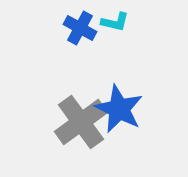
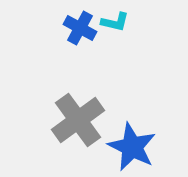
blue star: moved 13 px right, 38 px down
gray cross: moved 3 px left, 2 px up
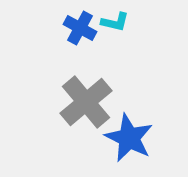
gray cross: moved 8 px right, 18 px up; rotated 4 degrees counterclockwise
blue star: moved 3 px left, 9 px up
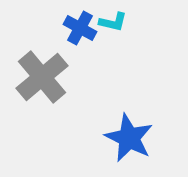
cyan L-shape: moved 2 px left
gray cross: moved 44 px left, 25 px up
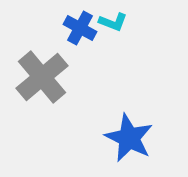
cyan L-shape: rotated 8 degrees clockwise
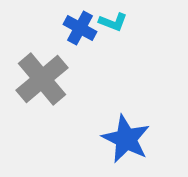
gray cross: moved 2 px down
blue star: moved 3 px left, 1 px down
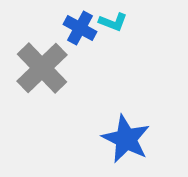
gray cross: moved 11 px up; rotated 4 degrees counterclockwise
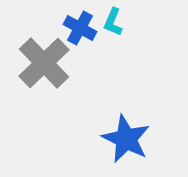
cyan L-shape: rotated 92 degrees clockwise
gray cross: moved 2 px right, 5 px up
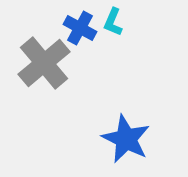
gray cross: rotated 4 degrees clockwise
